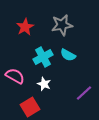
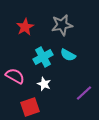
red square: rotated 12 degrees clockwise
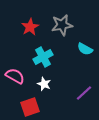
red star: moved 5 px right
cyan semicircle: moved 17 px right, 6 px up
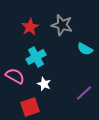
gray star: rotated 25 degrees clockwise
cyan cross: moved 7 px left
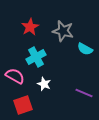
gray star: moved 1 px right, 6 px down
purple line: rotated 66 degrees clockwise
red square: moved 7 px left, 2 px up
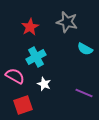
gray star: moved 4 px right, 9 px up
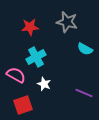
red star: rotated 24 degrees clockwise
pink semicircle: moved 1 px right, 1 px up
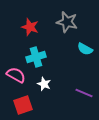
red star: rotated 24 degrees clockwise
cyan cross: rotated 12 degrees clockwise
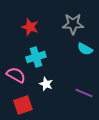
gray star: moved 6 px right, 2 px down; rotated 15 degrees counterclockwise
white star: moved 2 px right
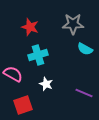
cyan cross: moved 2 px right, 2 px up
pink semicircle: moved 3 px left, 1 px up
